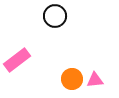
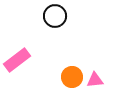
orange circle: moved 2 px up
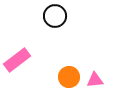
orange circle: moved 3 px left
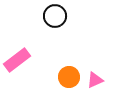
pink triangle: rotated 18 degrees counterclockwise
